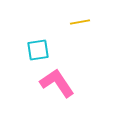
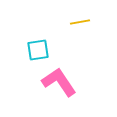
pink L-shape: moved 2 px right, 1 px up
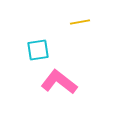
pink L-shape: rotated 18 degrees counterclockwise
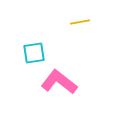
cyan square: moved 4 px left, 3 px down
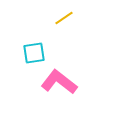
yellow line: moved 16 px left, 4 px up; rotated 24 degrees counterclockwise
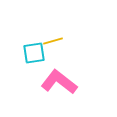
yellow line: moved 11 px left, 23 px down; rotated 18 degrees clockwise
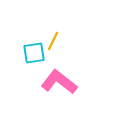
yellow line: rotated 48 degrees counterclockwise
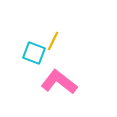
cyan square: rotated 30 degrees clockwise
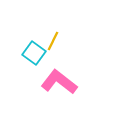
cyan square: rotated 15 degrees clockwise
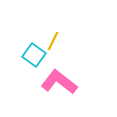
cyan square: moved 2 px down
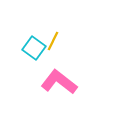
cyan square: moved 7 px up
